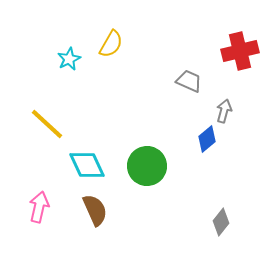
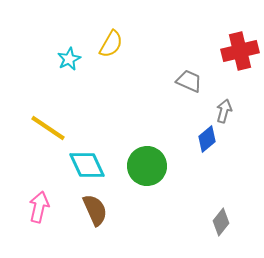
yellow line: moved 1 px right, 4 px down; rotated 9 degrees counterclockwise
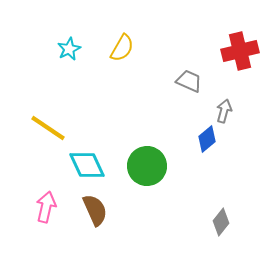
yellow semicircle: moved 11 px right, 4 px down
cyan star: moved 10 px up
pink arrow: moved 7 px right
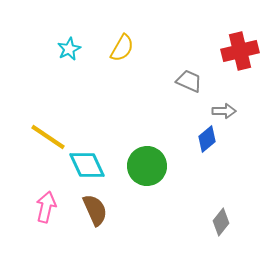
gray arrow: rotated 75 degrees clockwise
yellow line: moved 9 px down
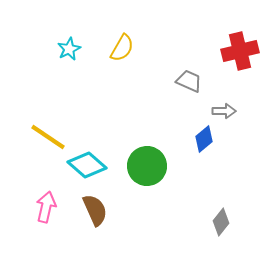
blue diamond: moved 3 px left
cyan diamond: rotated 24 degrees counterclockwise
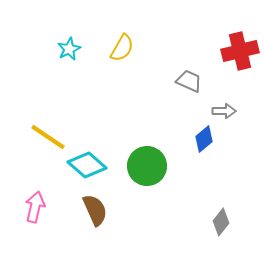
pink arrow: moved 11 px left
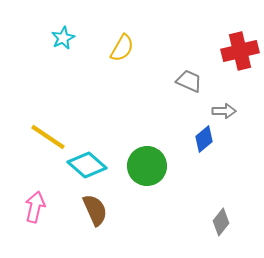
cyan star: moved 6 px left, 11 px up
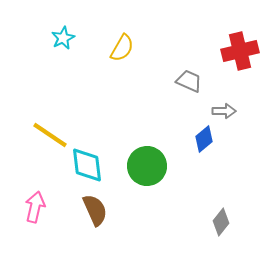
yellow line: moved 2 px right, 2 px up
cyan diamond: rotated 42 degrees clockwise
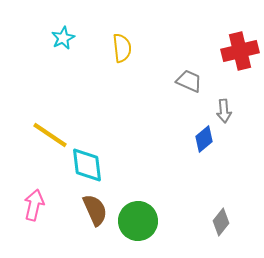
yellow semicircle: rotated 36 degrees counterclockwise
gray arrow: rotated 85 degrees clockwise
green circle: moved 9 px left, 55 px down
pink arrow: moved 1 px left, 2 px up
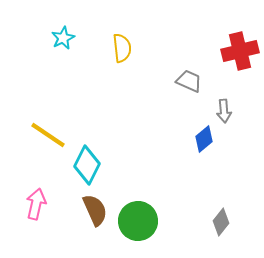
yellow line: moved 2 px left
cyan diamond: rotated 33 degrees clockwise
pink arrow: moved 2 px right, 1 px up
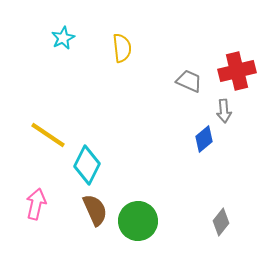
red cross: moved 3 px left, 20 px down
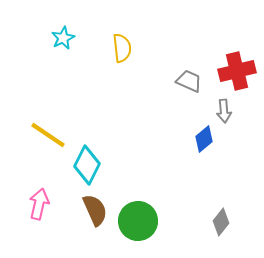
pink arrow: moved 3 px right
